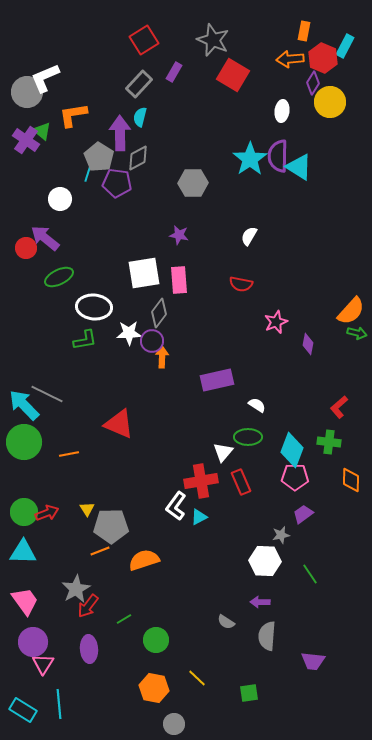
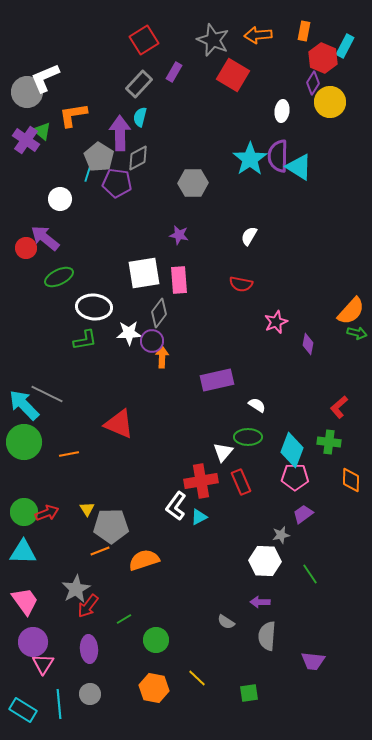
orange arrow at (290, 59): moved 32 px left, 24 px up
gray circle at (174, 724): moved 84 px left, 30 px up
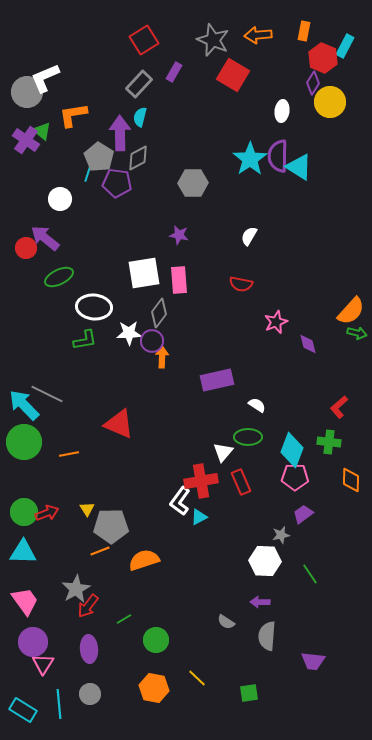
purple diamond at (308, 344): rotated 25 degrees counterclockwise
white L-shape at (176, 506): moved 4 px right, 5 px up
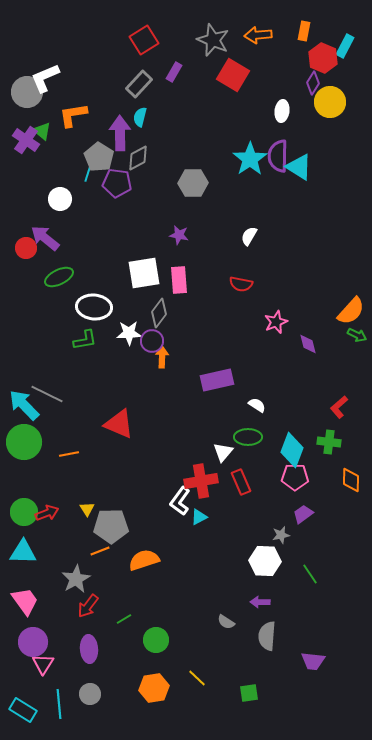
green arrow at (357, 333): moved 2 px down; rotated 12 degrees clockwise
gray star at (76, 589): moved 10 px up
orange hexagon at (154, 688): rotated 20 degrees counterclockwise
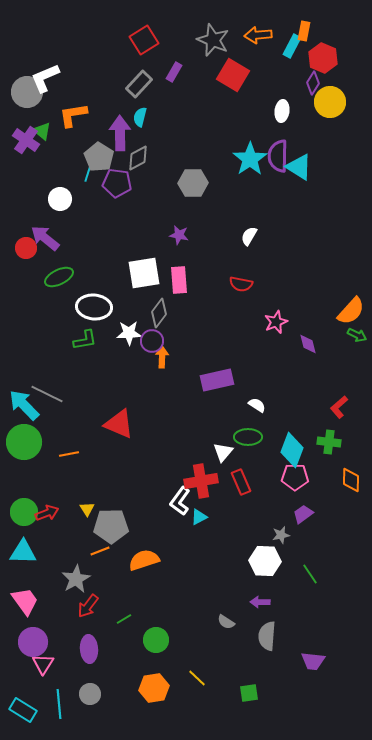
cyan rectangle at (345, 46): moved 53 px left
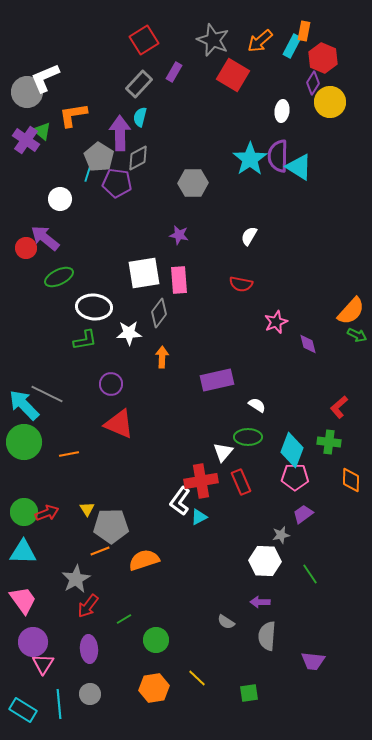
orange arrow at (258, 35): moved 2 px right, 6 px down; rotated 36 degrees counterclockwise
purple circle at (152, 341): moved 41 px left, 43 px down
pink trapezoid at (25, 601): moved 2 px left, 1 px up
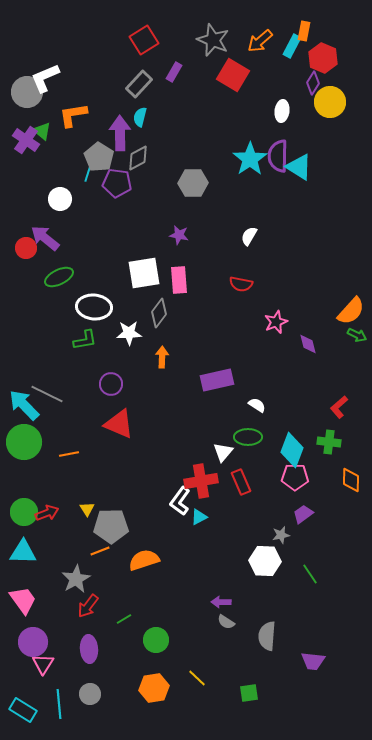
purple arrow at (260, 602): moved 39 px left
